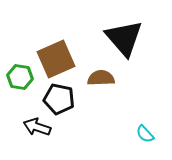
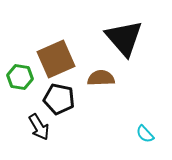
black arrow: moved 2 px right; rotated 140 degrees counterclockwise
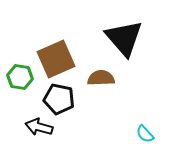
black arrow: rotated 136 degrees clockwise
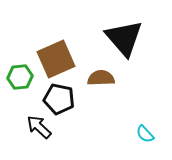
green hexagon: rotated 15 degrees counterclockwise
black arrow: rotated 28 degrees clockwise
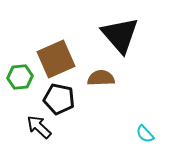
black triangle: moved 4 px left, 3 px up
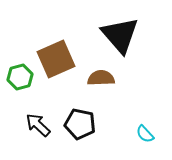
green hexagon: rotated 10 degrees counterclockwise
black pentagon: moved 21 px right, 25 px down
black arrow: moved 1 px left, 2 px up
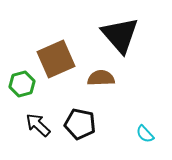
green hexagon: moved 2 px right, 7 px down
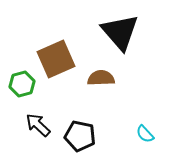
black triangle: moved 3 px up
black pentagon: moved 12 px down
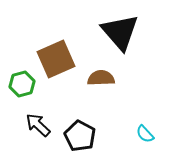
black pentagon: rotated 16 degrees clockwise
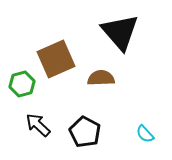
black pentagon: moved 5 px right, 4 px up
